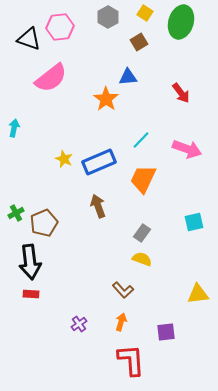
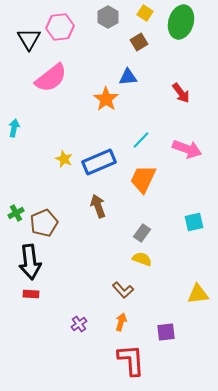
black triangle: rotated 40 degrees clockwise
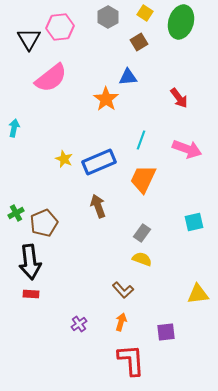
red arrow: moved 2 px left, 5 px down
cyan line: rotated 24 degrees counterclockwise
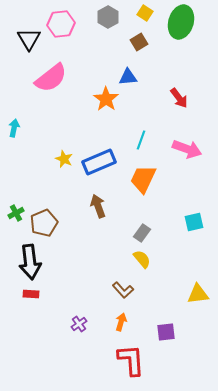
pink hexagon: moved 1 px right, 3 px up
yellow semicircle: rotated 30 degrees clockwise
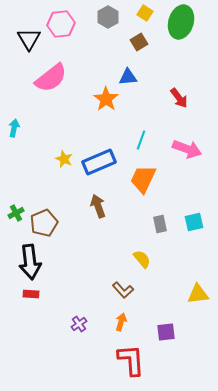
gray rectangle: moved 18 px right, 9 px up; rotated 48 degrees counterclockwise
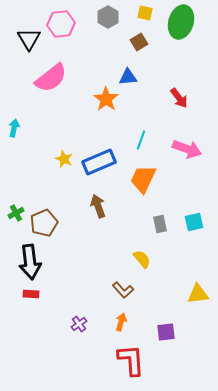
yellow square: rotated 21 degrees counterclockwise
